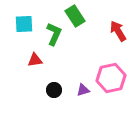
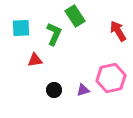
cyan square: moved 3 px left, 4 px down
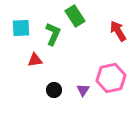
green L-shape: moved 1 px left
purple triangle: rotated 40 degrees counterclockwise
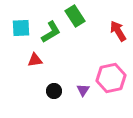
green L-shape: moved 2 px left, 2 px up; rotated 35 degrees clockwise
black circle: moved 1 px down
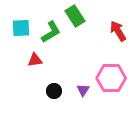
pink hexagon: rotated 12 degrees clockwise
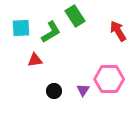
pink hexagon: moved 2 px left, 1 px down
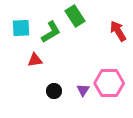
pink hexagon: moved 4 px down
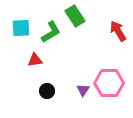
black circle: moved 7 px left
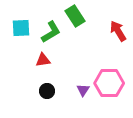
red triangle: moved 8 px right
